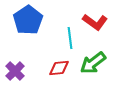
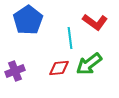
green arrow: moved 4 px left, 1 px down
purple cross: rotated 24 degrees clockwise
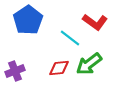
cyan line: rotated 45 degrees counterclockwise
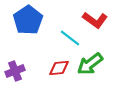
red L-shape: moved 2 px up
green arrow: moved 1 px right
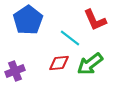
red L-shape: rotated 30 degrees clockwise
red diamond: moved 5 px up
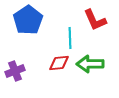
cyan line: rotated 50 degrees clockwise
green arrow: rotated 36 degrees clockwise
